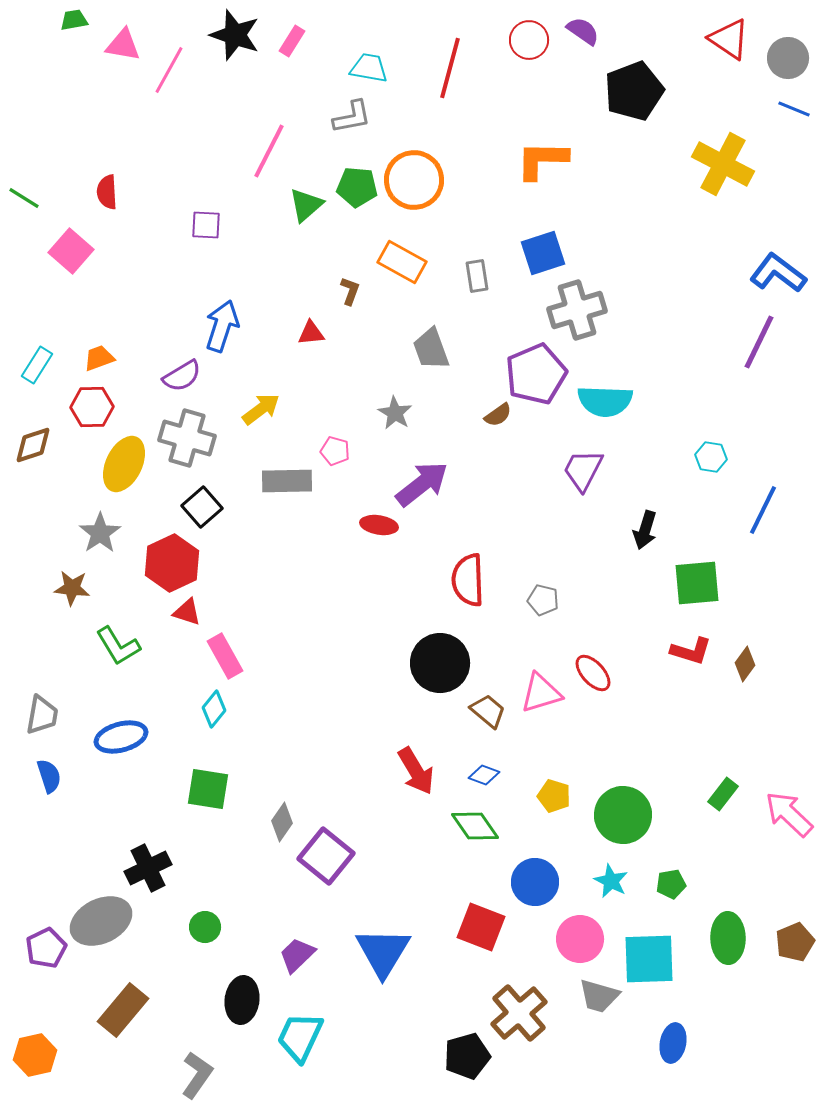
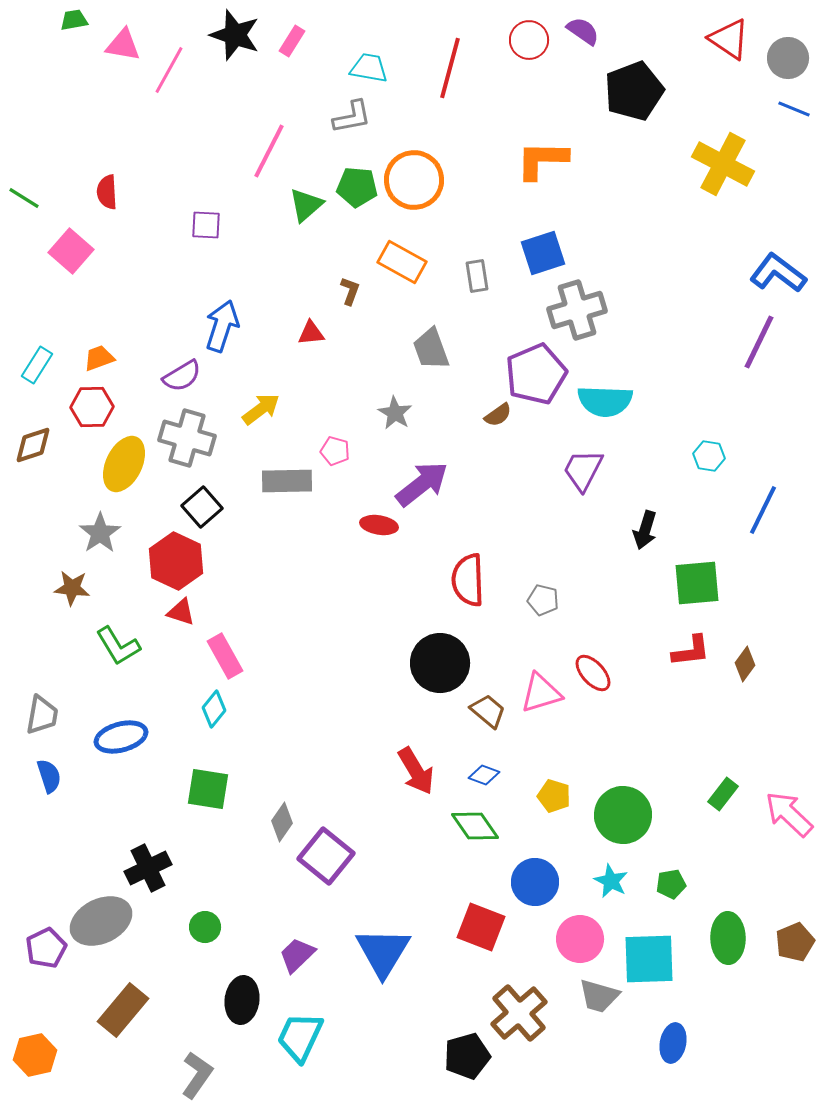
cyan hexagon at (711, 457): moved 2 px left, 1 px up
red hexagon at (172, 563): moved 4 px right, 2 px up; rotated 10 degrees counterclockwise
red triangle at (187, 612): moved 6 px left
red L-shape at (691, 651): rotated 24 degrees counterclockwise
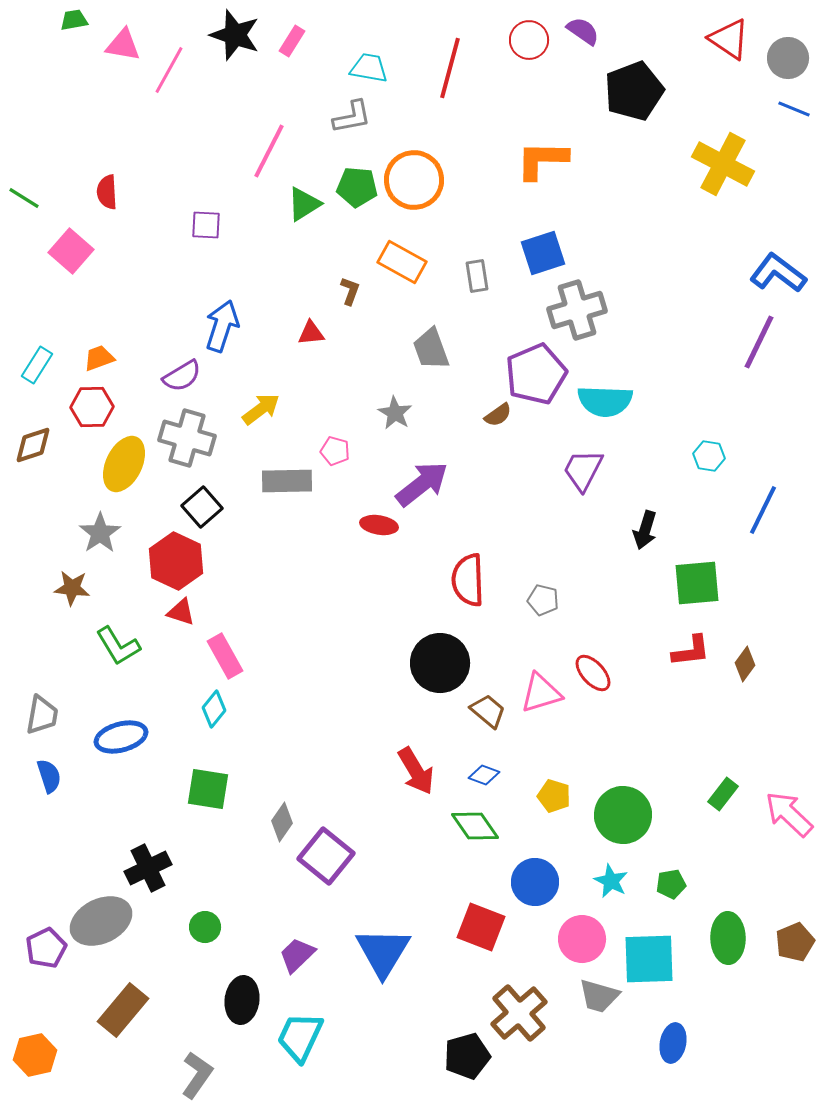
green triangle at (306, 205): moved 2 px left, 1 px up; rotated 9 degrees clockwise
pink circle at (580, 939): moved 2 px right
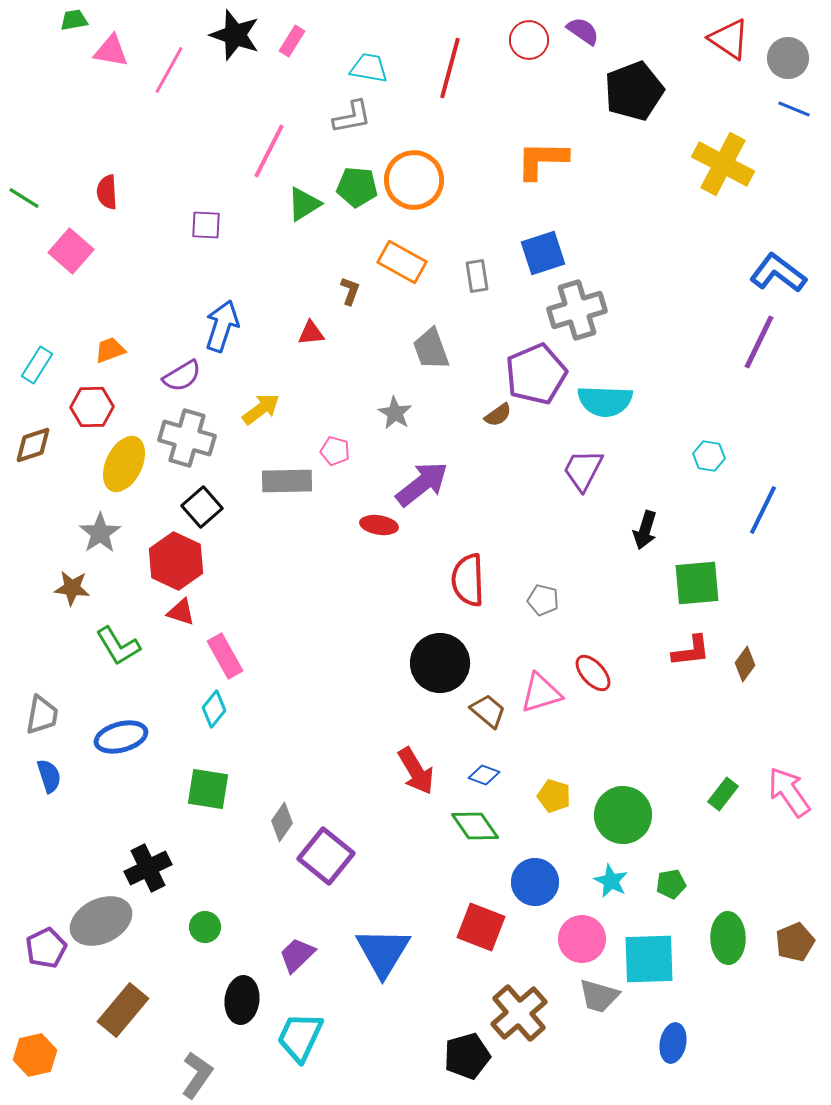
pink triangle at (123, 45): moved 12 px left, 6 px down
orange trapezoid at (99, 358): moved 11 px right, 8 px up
pink arrow at (789, 814): moved 22 px up; rotated 12 degrees clockwise
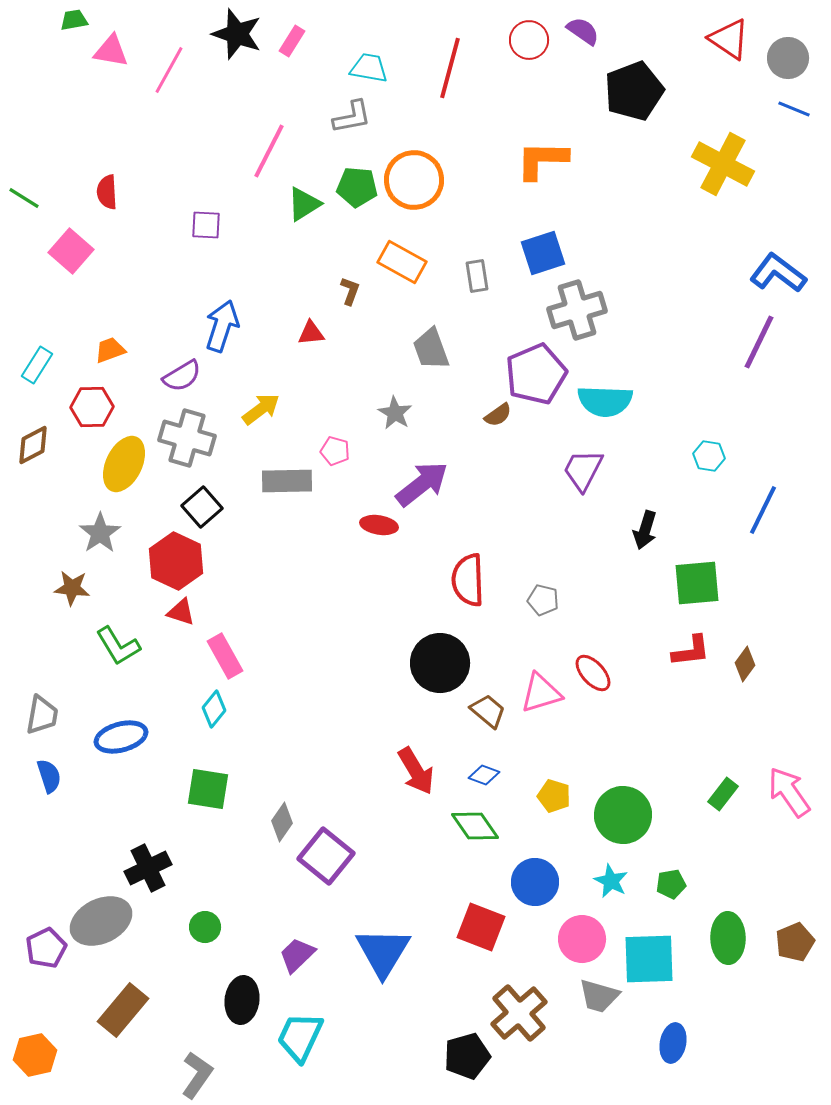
black star at (235, 35): moved 2 px right, 1 px up
brown diamond at (33, 445): rotated 9 degrees counterclockwise
